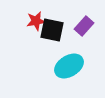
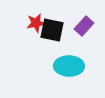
red star: moved 2 px down
cyan ellipse: rotated 32 degrees clockwise
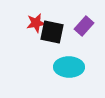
black square: moved 2 px down
cyan ellipse: moved 1 px down
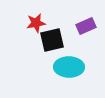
purple rectangle: moved 2 px right; rotated 24 degrees clockwise
black square: moved 8 px down; rotated 25 degrees counterclockwise
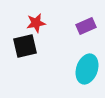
black square: moved 27 px left, 6 px down
cyan ellipse: moved 18 px right, 2 px down; rotated 72 degrees counterclockwise
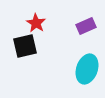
red star: rotated 30 degrees counterclockwise
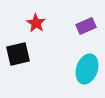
black square: moved 7 px left, 8 px down
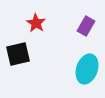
purple rectangle: rotated 36 degrees counterclockwise
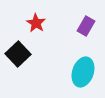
black square: rotated 30 degrees counterclockwise
cyan ellipse: moved 4 px left, 3 px down
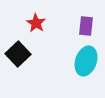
purple rectangle: rotated 24 degrees counterclockwise
cyan ellipse: moved 3 px right, 11 px up
